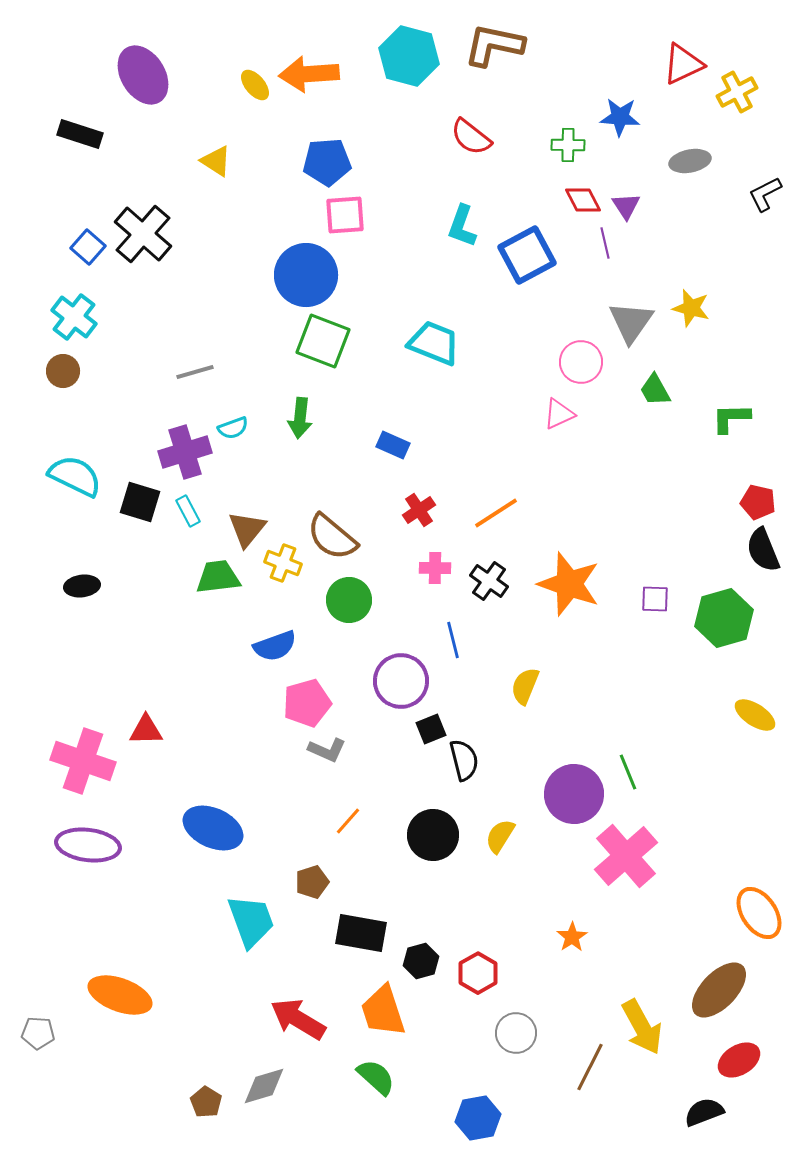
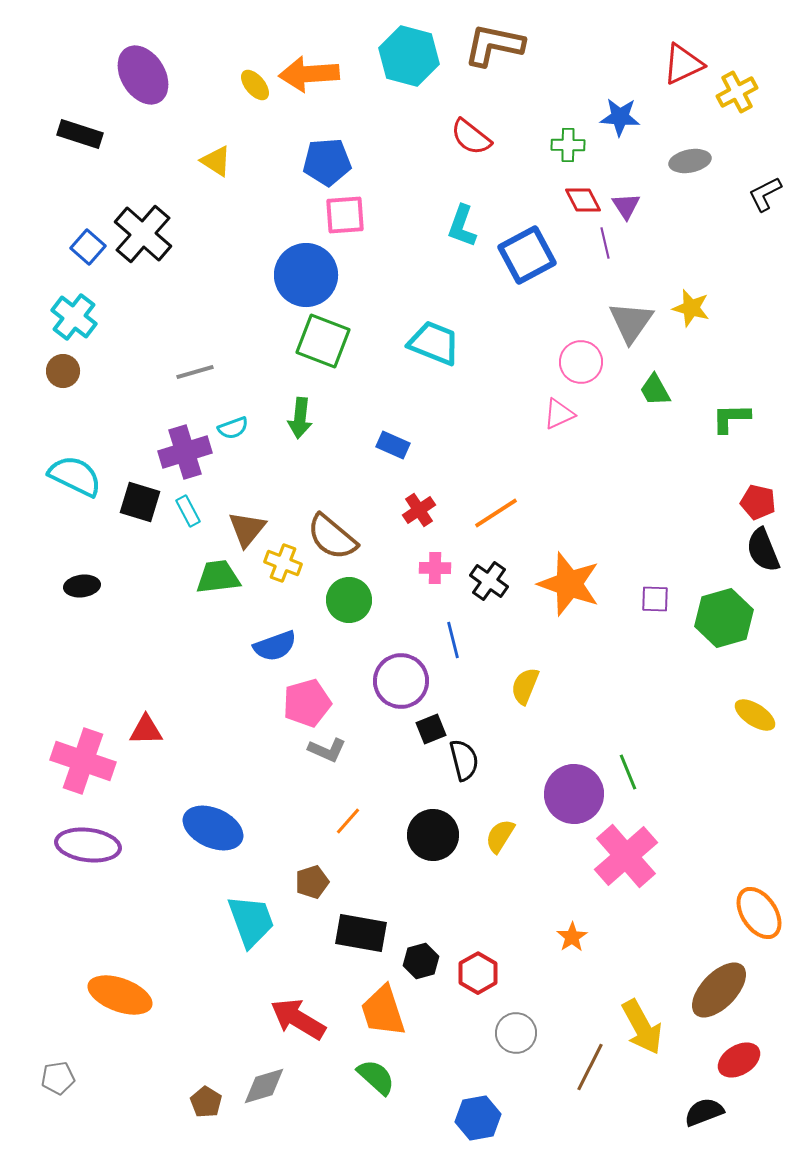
gray pentagon at (38, 1033): moved 20 px right, 45 px down; rotated 12 degrees counterclockwise
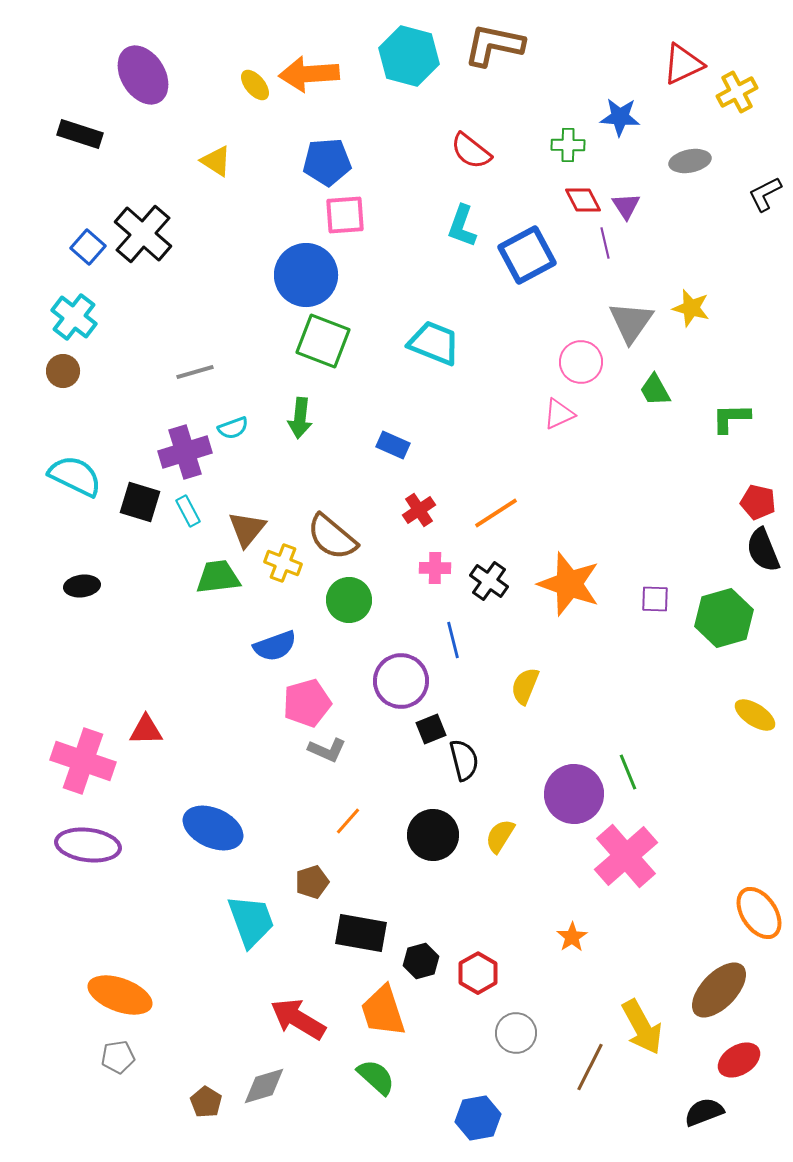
red semicircle at (471, 137): moved 14 px down
gray pentagon at (58, 1078): moved 60 px right, 21 px up
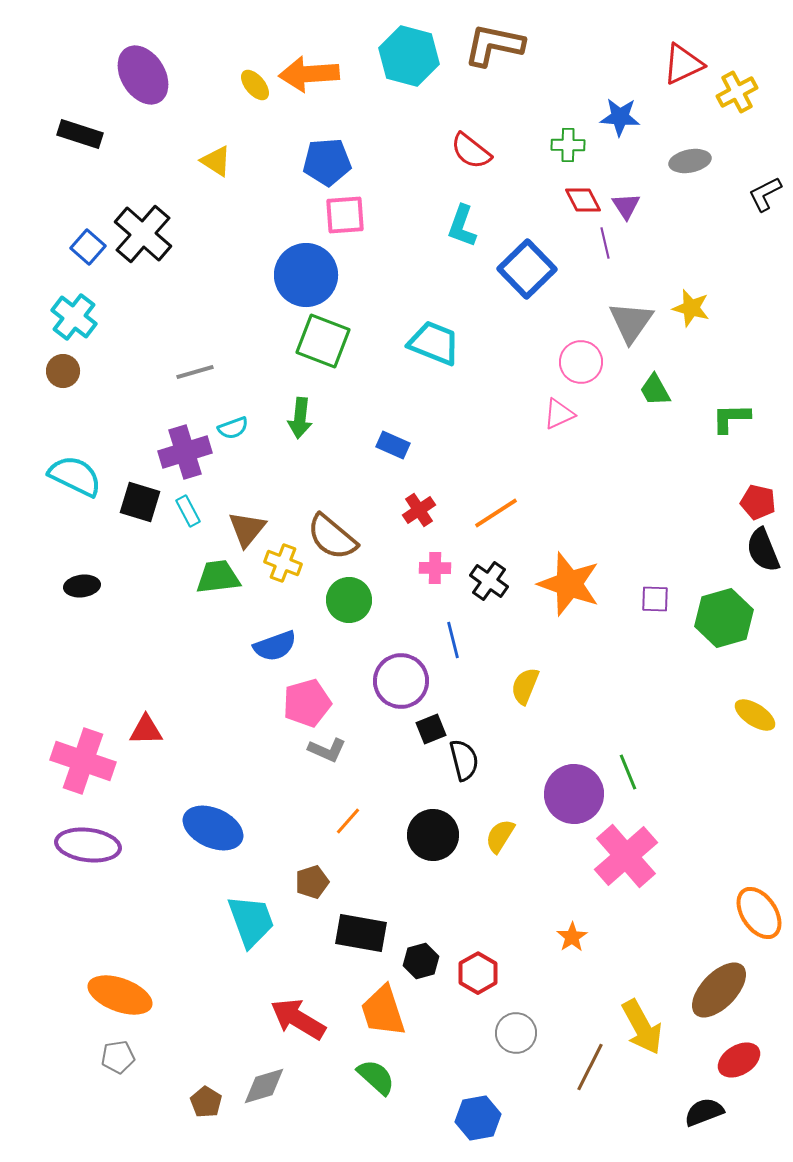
blue square at (527, 255): moved 14 px down; rotated 16 degrees counterclockwise
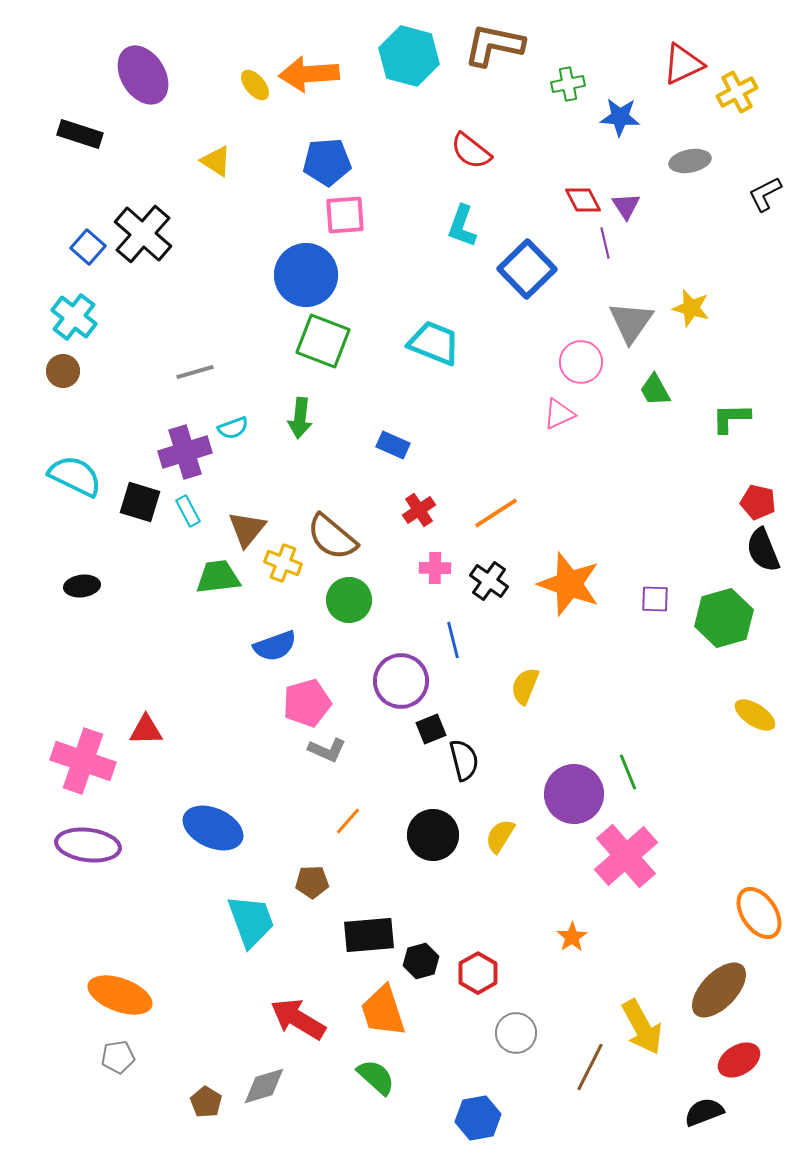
green cross at (568, 145): moved 61 px up; rotated 12 degrees counterclockwise
brown pentagon at (312, 882): rotated 16 degrees clockwise
black rectangle at (361, 933): moved 8 px right, 2 px down; rotated 15 degrees counterclockwise
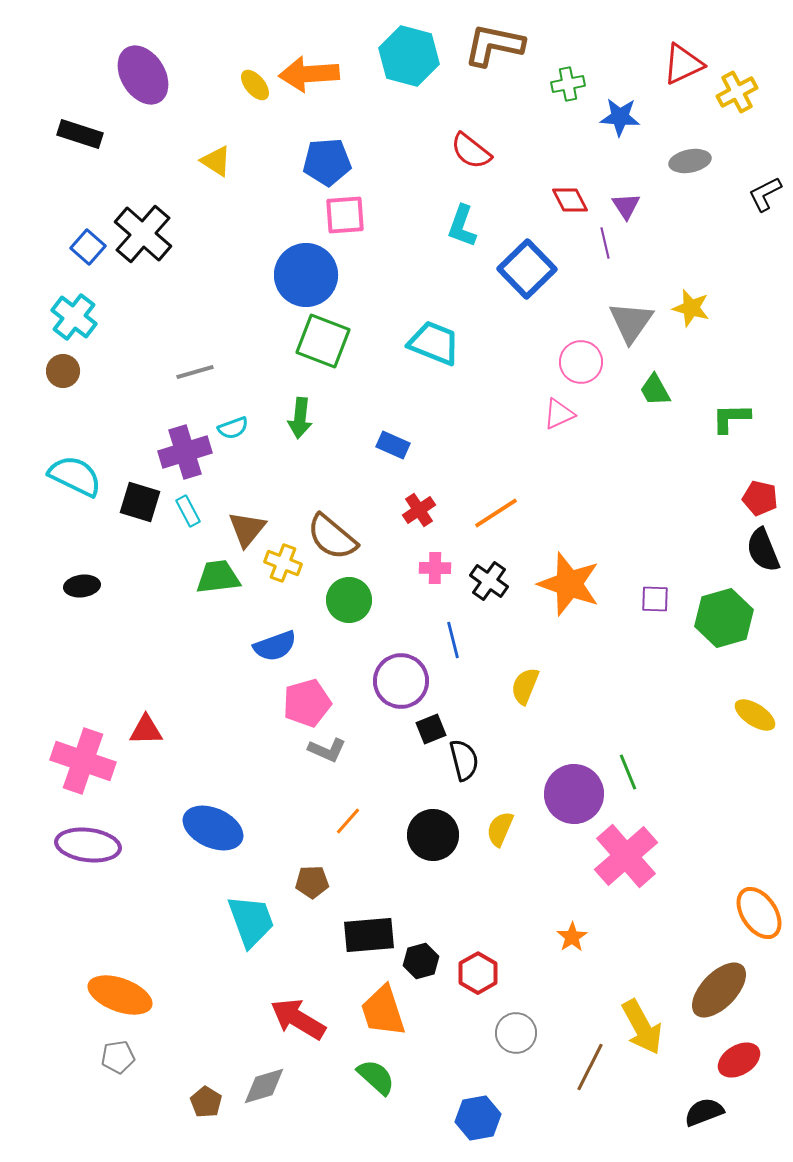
red diamond at (583, 200): moved 13 px left
red pentagon at (758, 502): moved 2 px right, 4 px up
yellow semicircle at (500, 836): moved 7 px up; rotated 9 degrees counterclockwise
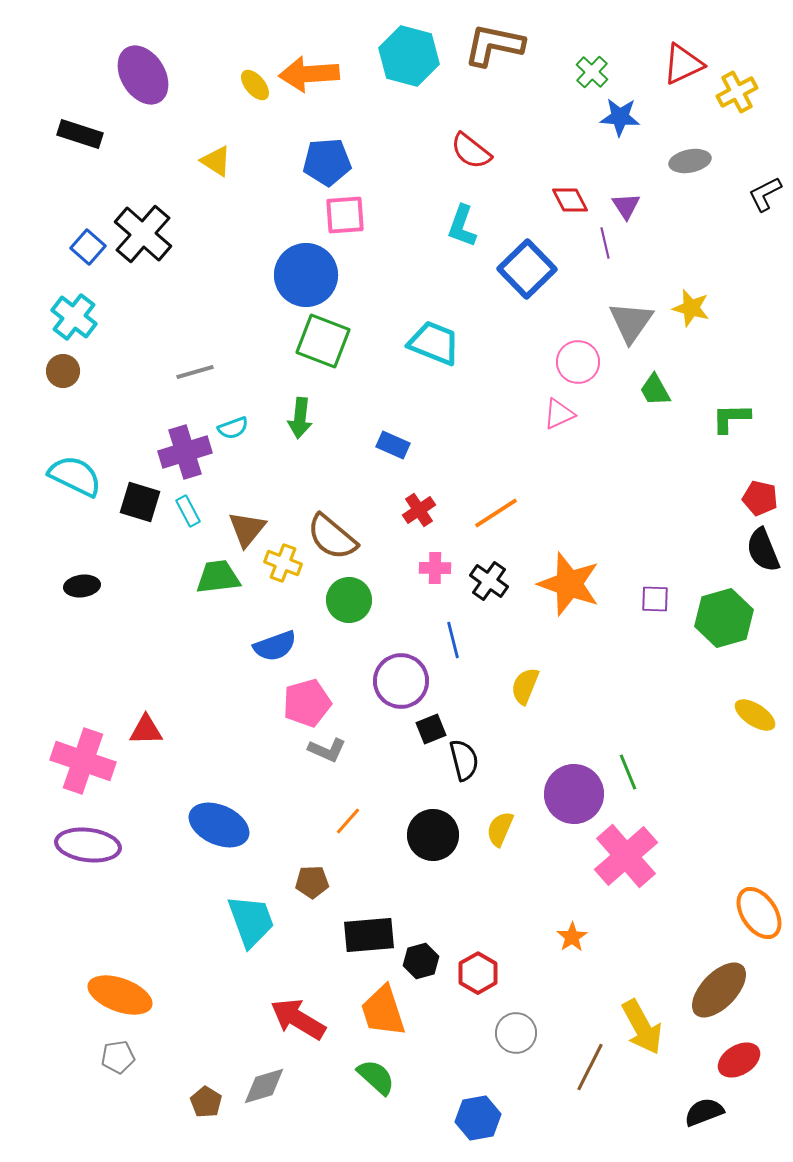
green cross at (568, 84): moved 24 px right, 12 px up; rotated 36 degrees counterclockwise
pink circle at (581, 362): moved 3 px left
blue ellipse at (213, 828): moved 6 px right, 3 px up
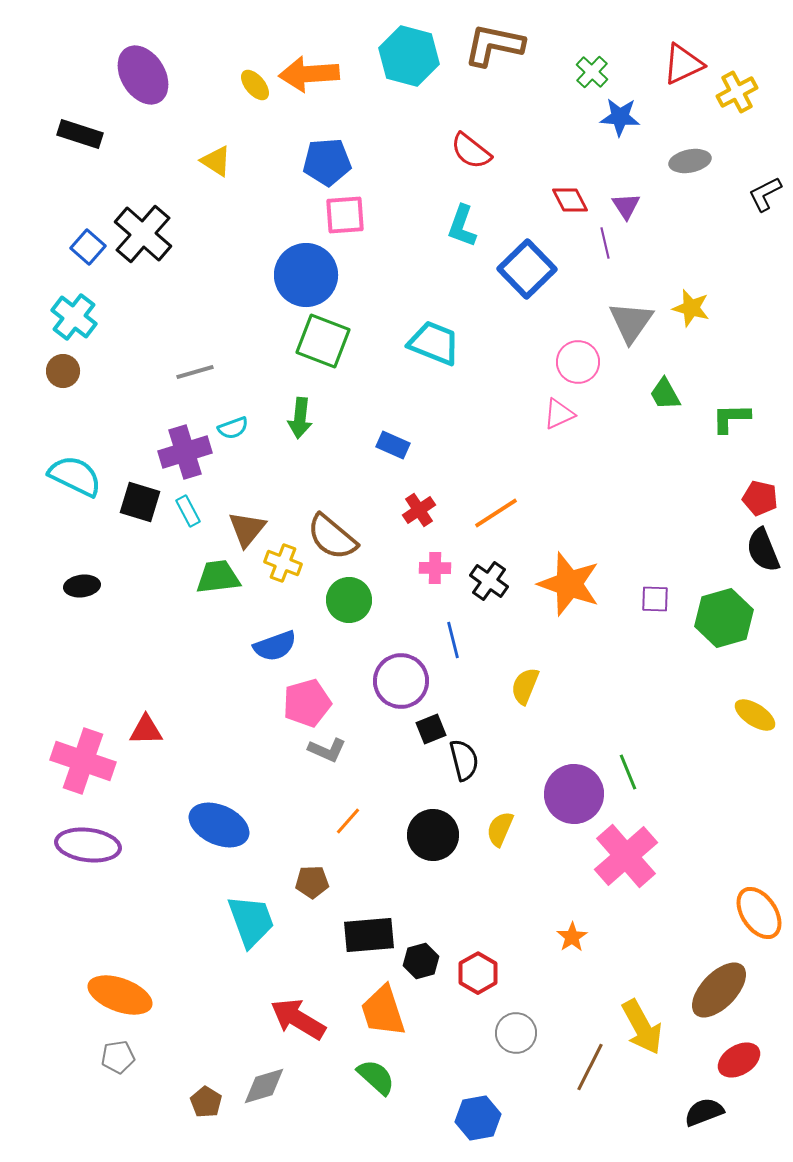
green trapezoid at (655, 390): moved 10 px right, 4 px down
